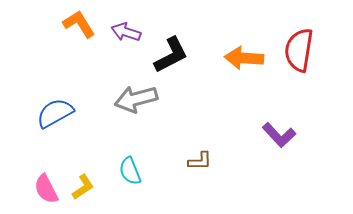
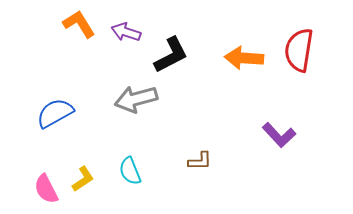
yellow L-shape: moved 8 px up
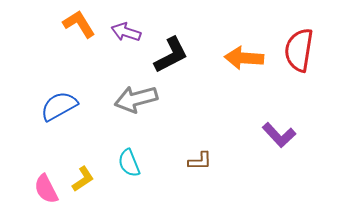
blue semicircle: moved 4 px right, 7 px up
cyan semicircle: moved 1 px left, 8 px up
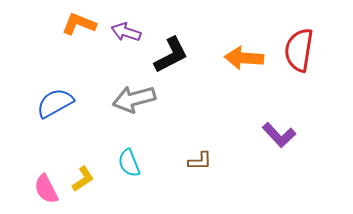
orange L-shape: rotated 36 degrees counterclockwise
gray arrow: moved 2 px left
blue semicircle: moved 4 px left, 3 px up
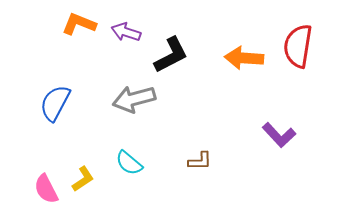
red semicircle: moved 1 px left, 4 px up
blue semicircle: rotated 33 degrees counterclockwise
cyan semicircle: rotated 28 degrees counterclockwise
